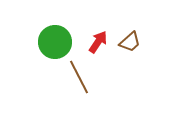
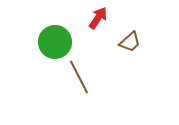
red arrow: moved 24 px up
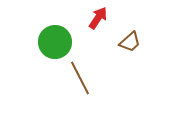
brown line: moved 1 px right, 1 px down
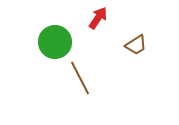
brown trapezoid: moved 6 px right, 3 px down; rotated 10 degrees clockwise
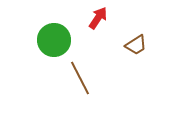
green circle: moved 1 px left, 2 px up
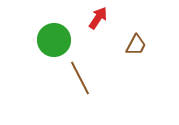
brown trapezoid: rotated 30 degrees counterclockwise
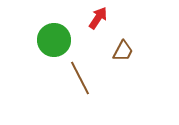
brown trapezoid: moved 13 px left, 6 px down
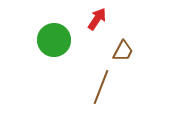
red arrow: moved 1 px left, 1 px down
brown line: moved 21 px right, 9 px down; rotated 48 degrees clockwise
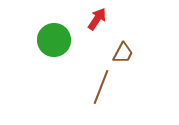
brown trapezoid: moved 2 px down
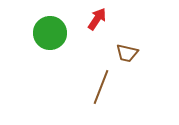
green circle: moved 4 px left, 7 px up
brown trapezoid: moved 4 px right; rotated 75 degrees clockwise
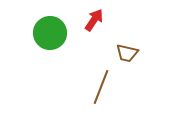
red arrow: moved 3 px left, 1 px down
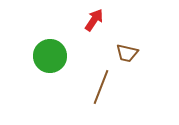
green circle: moved 23 px down
